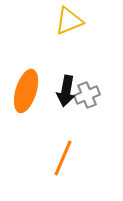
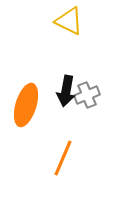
yellow triangle: rotated 48 degrees clockwise
orange ellipse: moved 14 px down
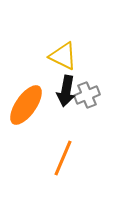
yellow triangle: moved 6 px left, 35 px down
orange ellipse: rotated 18 degrees clockwise
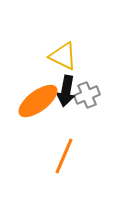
orange ellipse: moved 12 px right, 4 px up; rotated 18 degrees clockwise
orange line: moved 1 px right, 2 px up
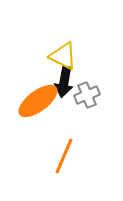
black arrow: moved 2 px left, 9 px up
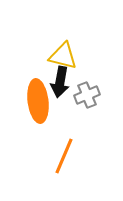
yellow triangle: rotated 12 degrees counterclockwise
black arrow: moved 4 px left
orange ellipse: rotated 60 degrees counterclockwise
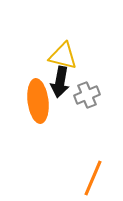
orange line: moved 29 px right, 22 px down
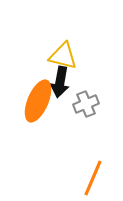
gray cross: moved 1 px left, 9 px down
orange ellipse: rotated 30 degrees clockwise
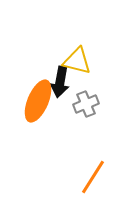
yellow triangle: moved 14 px right, 5 px down
orange line: moved 1 px up; rotated 9 degrees clockwise
